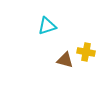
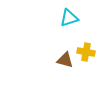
cyan triangle: moved 22 px right, 8 px up
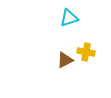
brown triangle: rotated 42 degrees counterclockwise
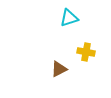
brown triangle: moved 6 px left, 9 px down
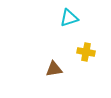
brown triangle: moved 5 px left; rotated 18 degrees clockwise
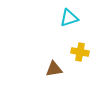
yellow cross: moved 6 px left
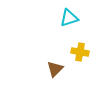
brown triangle: moved 1 px right; rotated 36 degrees counterclockwise
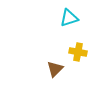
yellow cross: moved 2 px left
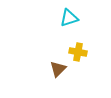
brown triangle: moved 3 px right
